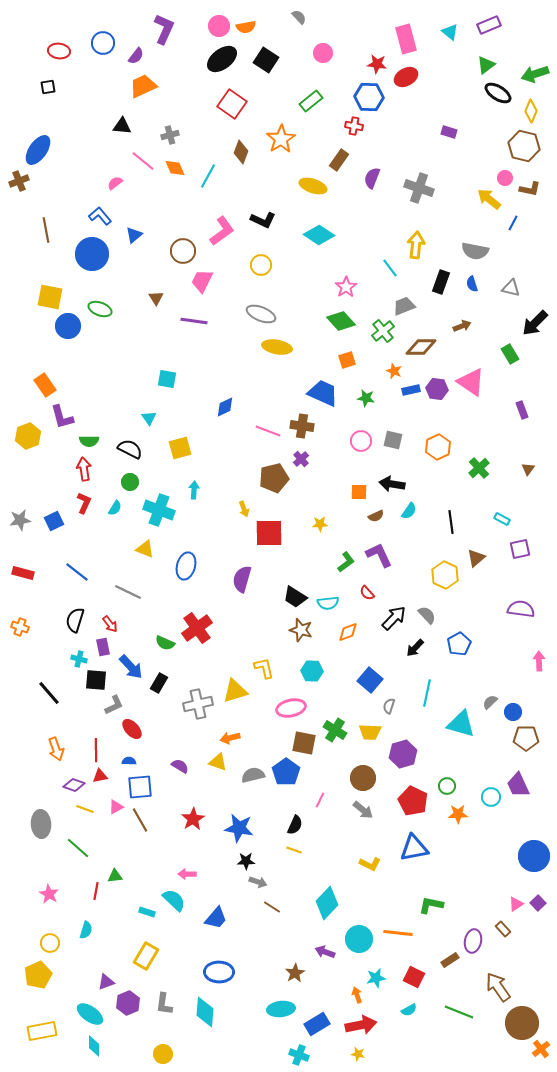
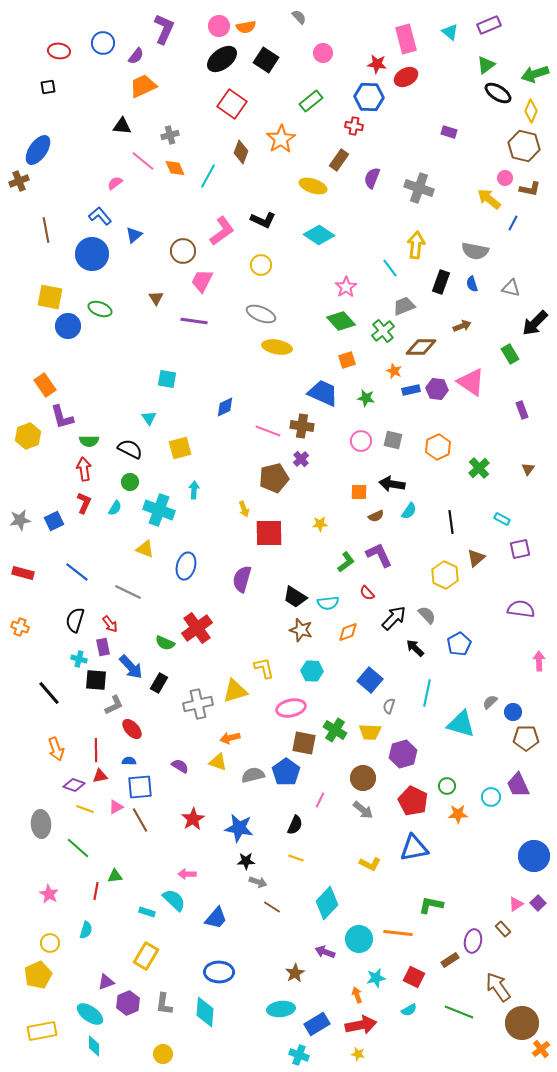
black arrow at (415, 648): rotated 90 degrees clockwise
yellow line at (294, 850): moved 2 px right, 8 px down
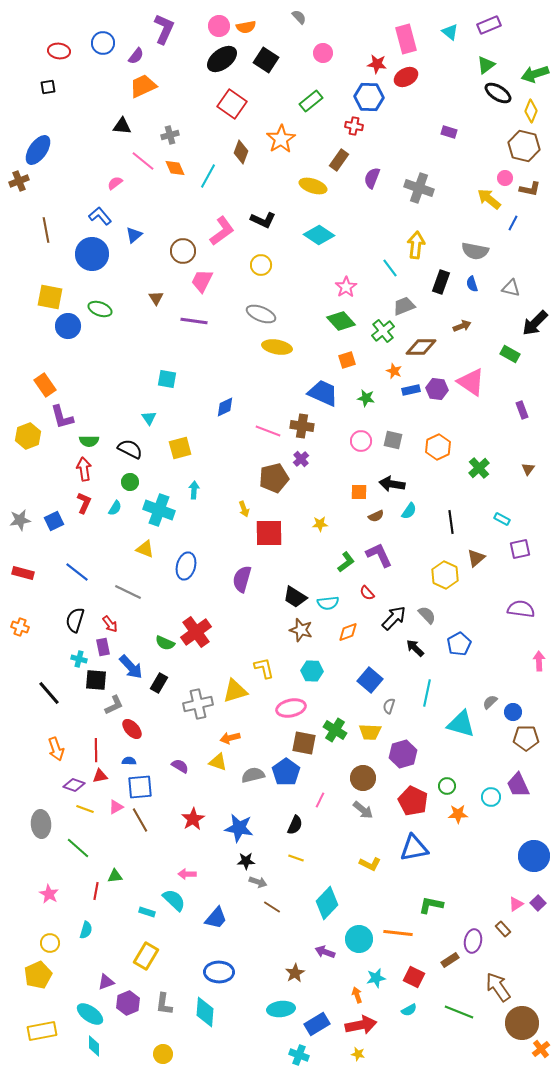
green rectangle at (510, 354): rotated 30 degrees counterclockwise
red cross at (197, 628): moved 1 px left, 4 px down
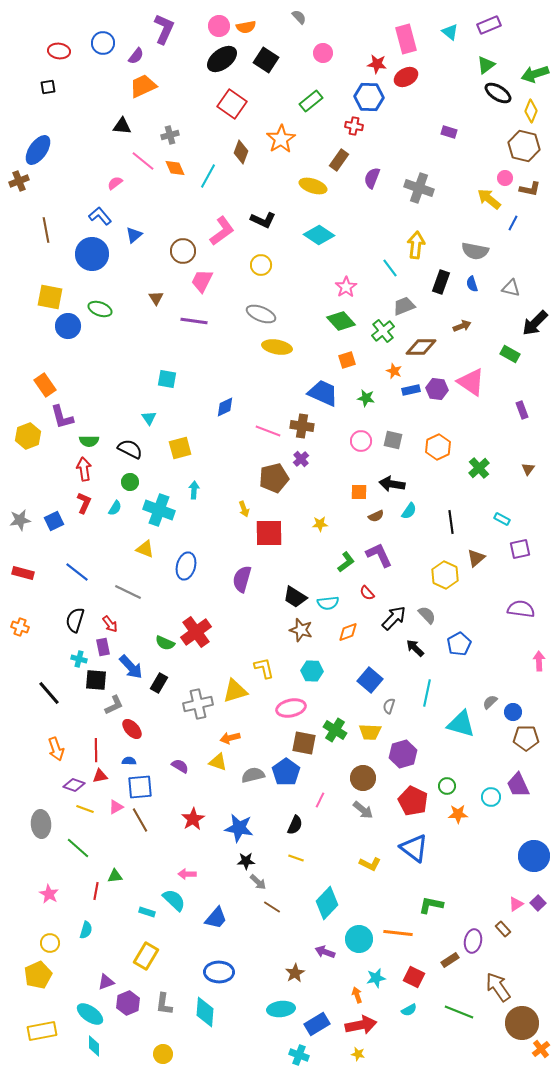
blue triangle at (414, 848): rotated 48 degrees clockwise
gray arrow at (258, 882): rotated 24 degrees clockwise
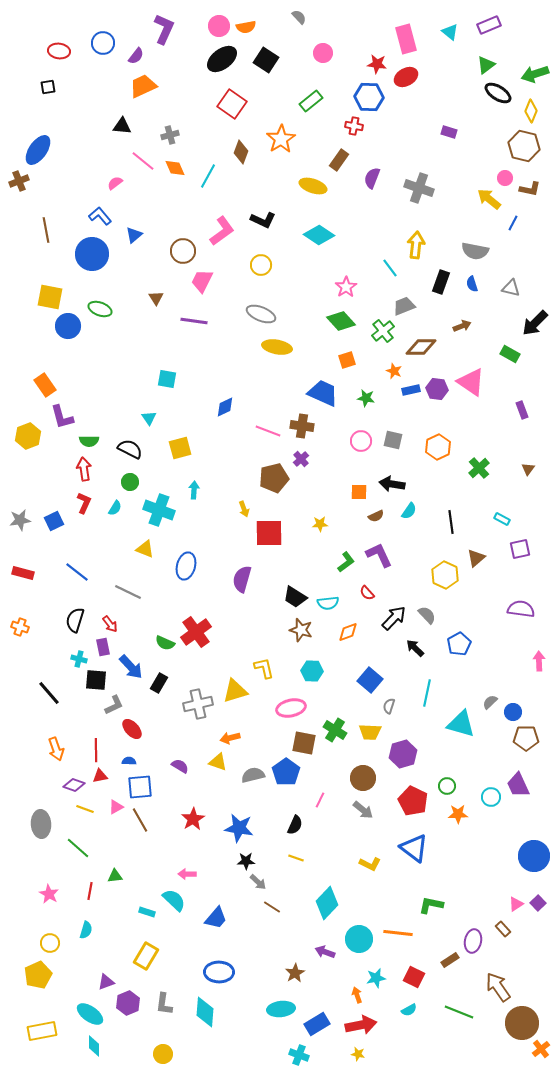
red line at (96, 891): moved 6 px left
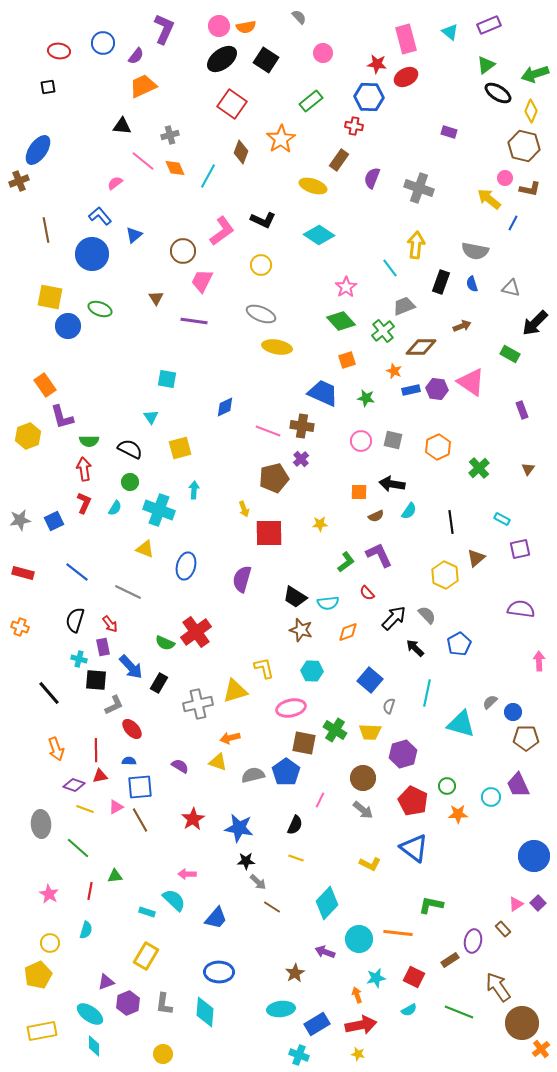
cyan triangle at (149, 418): moved 2 px right, 1 px up
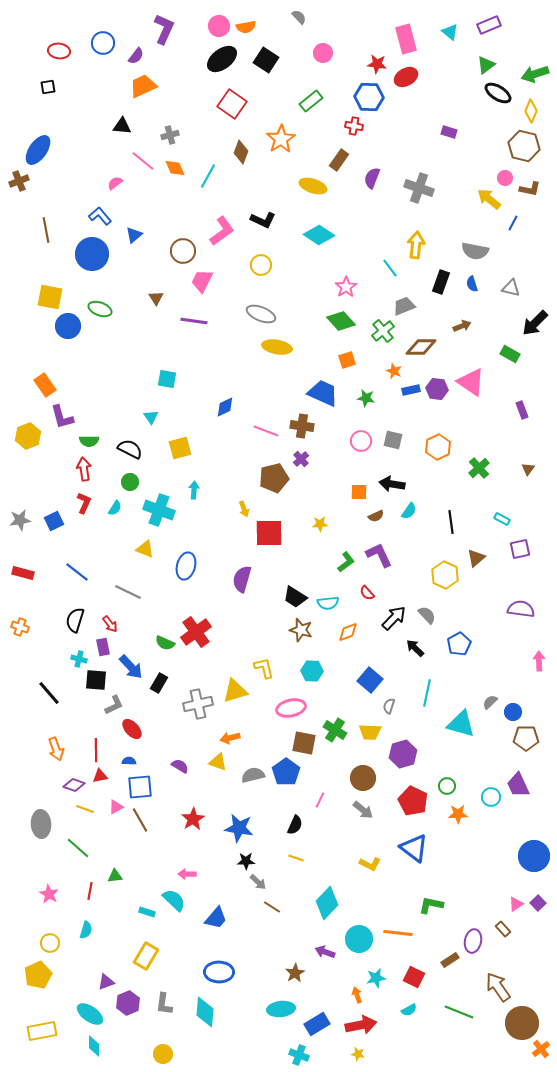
pink line at (268, 431): moved 2 px left
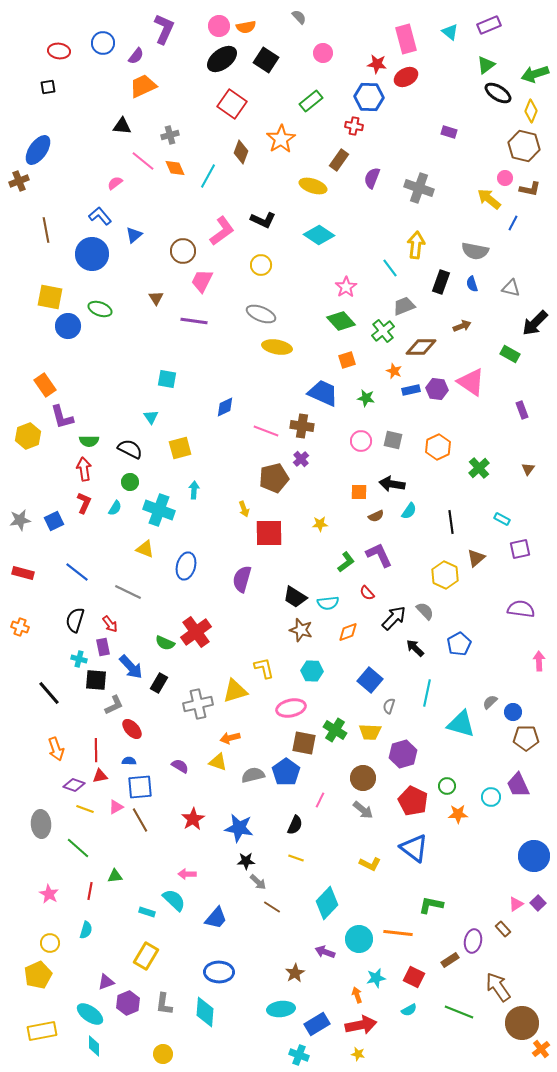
gray semicircle at (427, 615): moved 2 px left, 4 px up
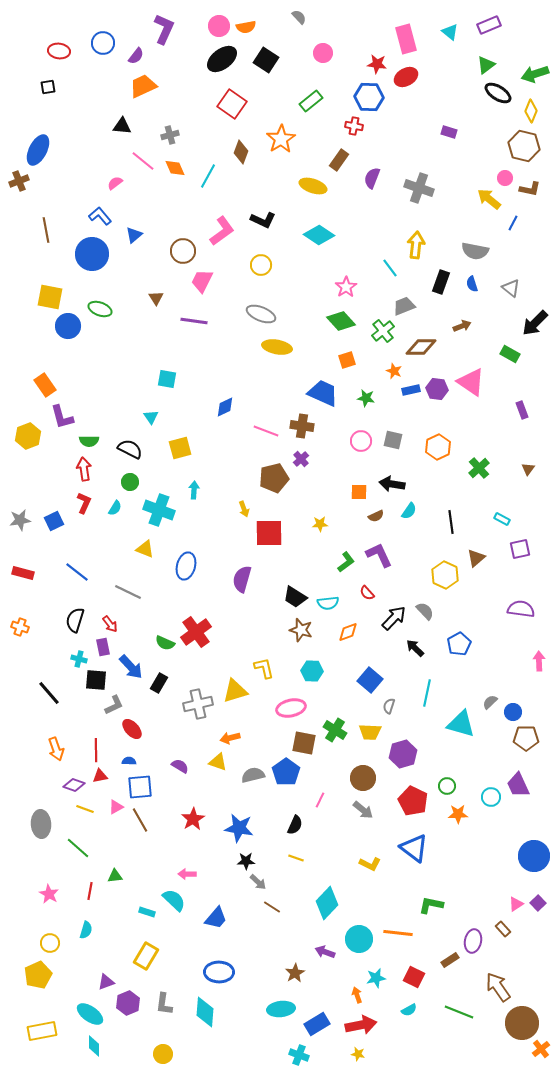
blue ellipse at (38, 150): rotated 8 degrees counterclockwise
gray triangle at (511, 288): rotated 24 degrees clockwise
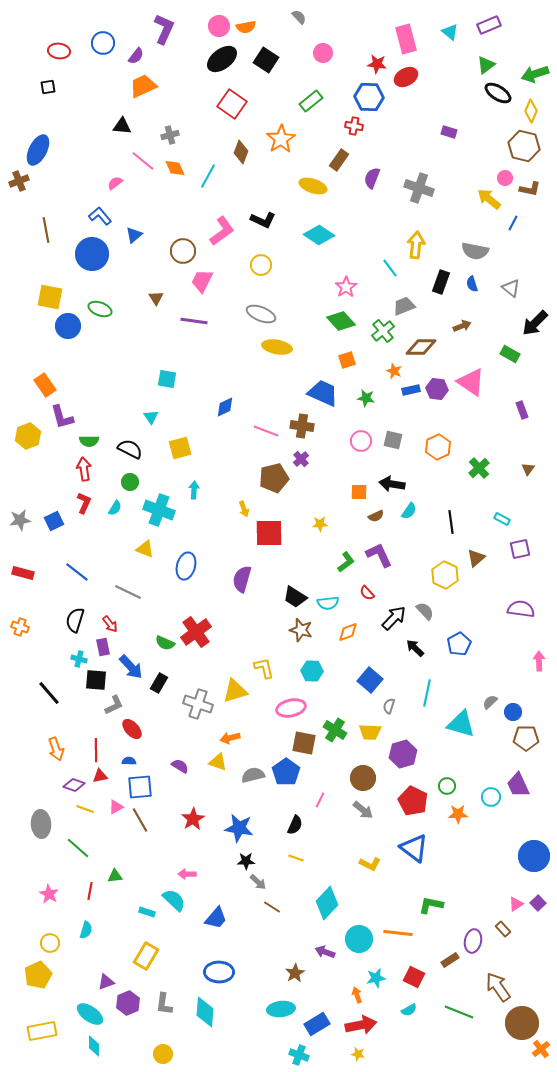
gray cross at (198, 704): rotated 32 degrees clockwise
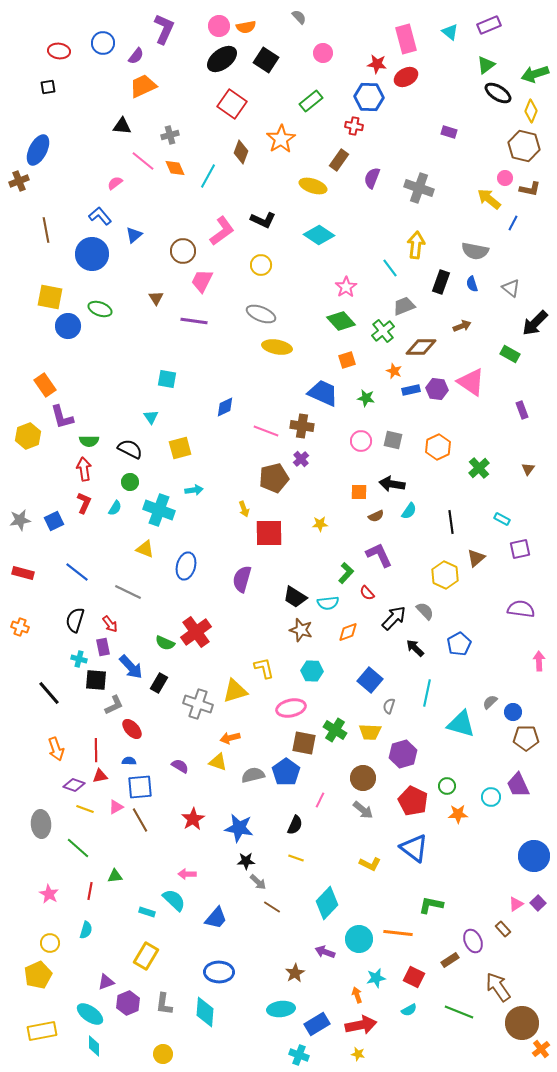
cyan arrow at (194, 490): rotated 78 degrees clockwise
green L-shape at (346, 562): moved 11 px down; rotated 10 degrees counterclockwise
purple ellipse at (473, 941): rotated 35 degrees counterclockwise
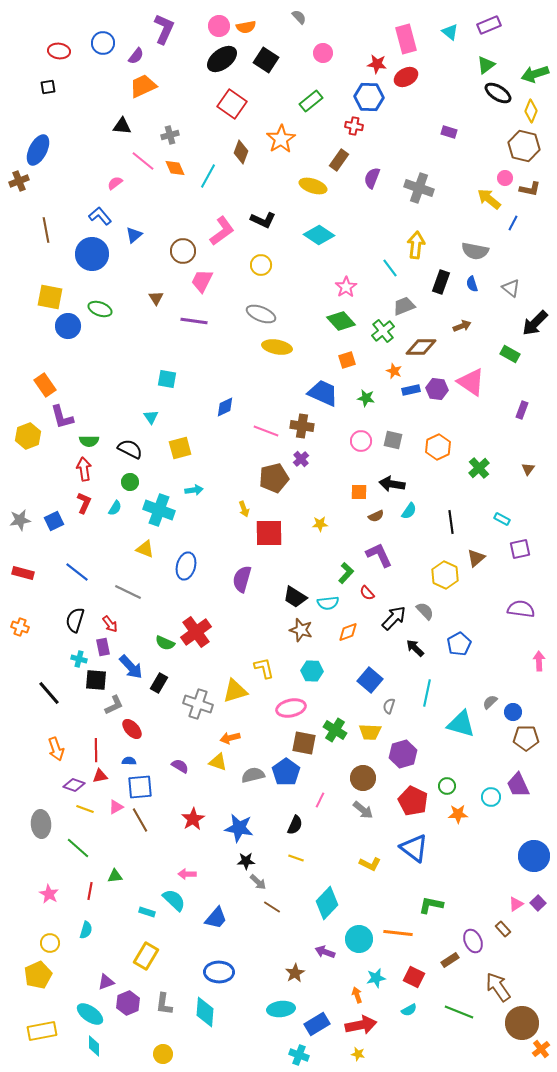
purple rectangle at (522, 410): rotated 42 degrees clockwise
